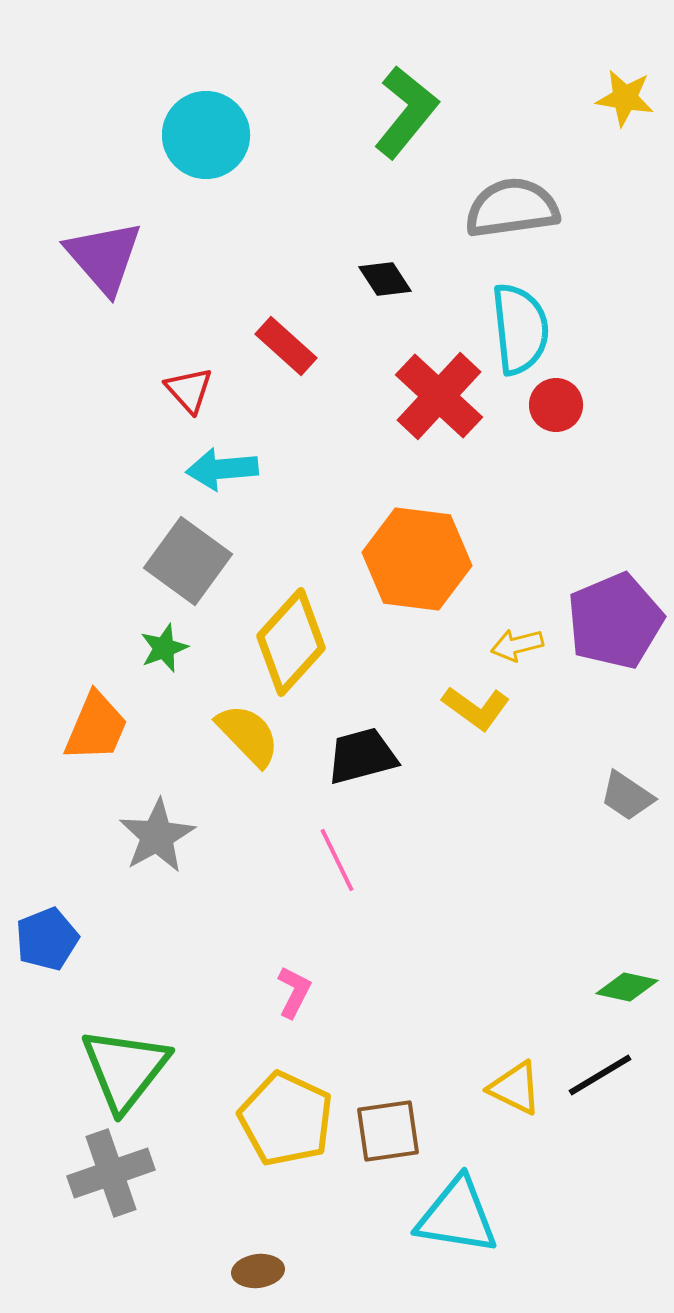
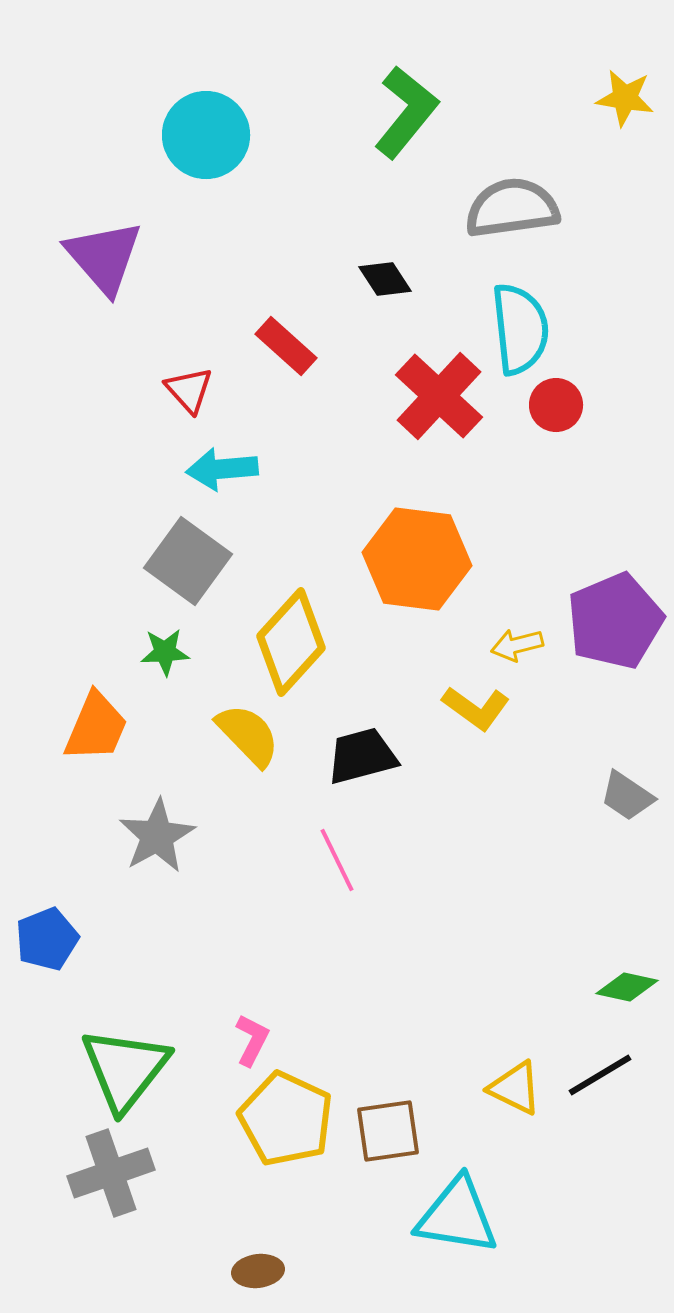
green star: moved 1 px right, 4 px down; rotated 18 degrees clockwise
pink L-shape: moved 42 px left, 48 px down
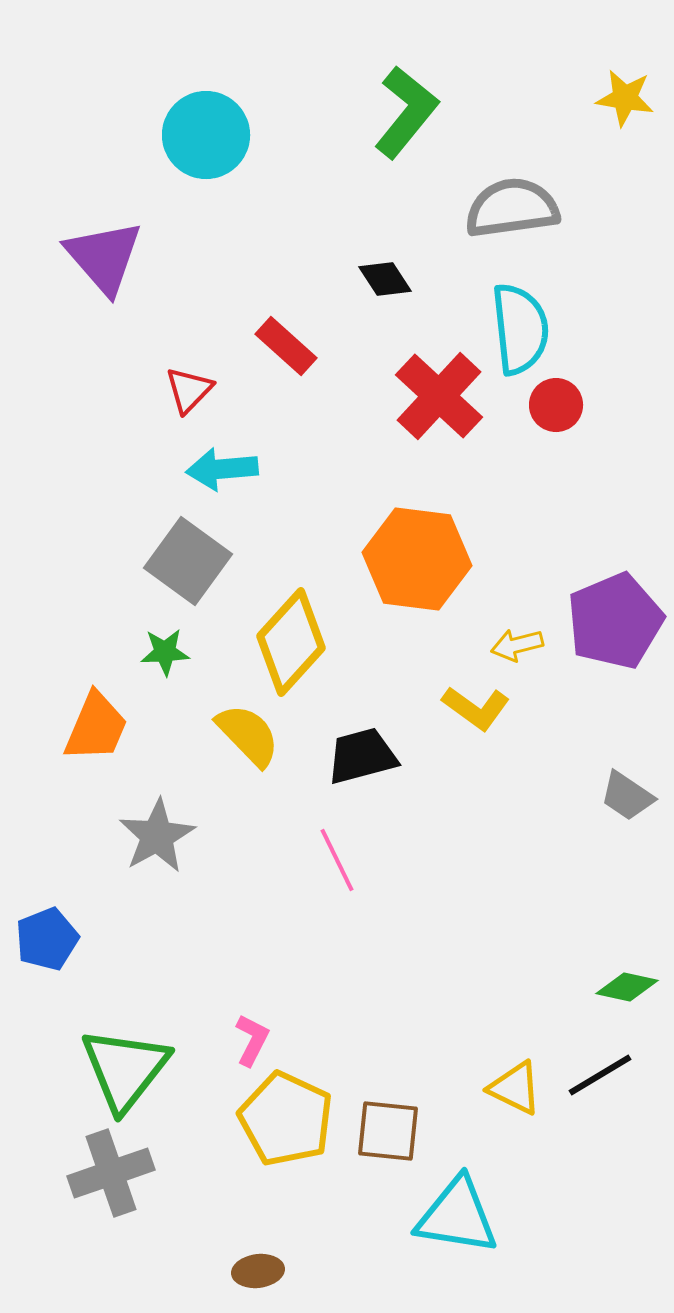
red triangle: rotated 26 degrees clockwise
brown square: rotated 14 degrees clockwise
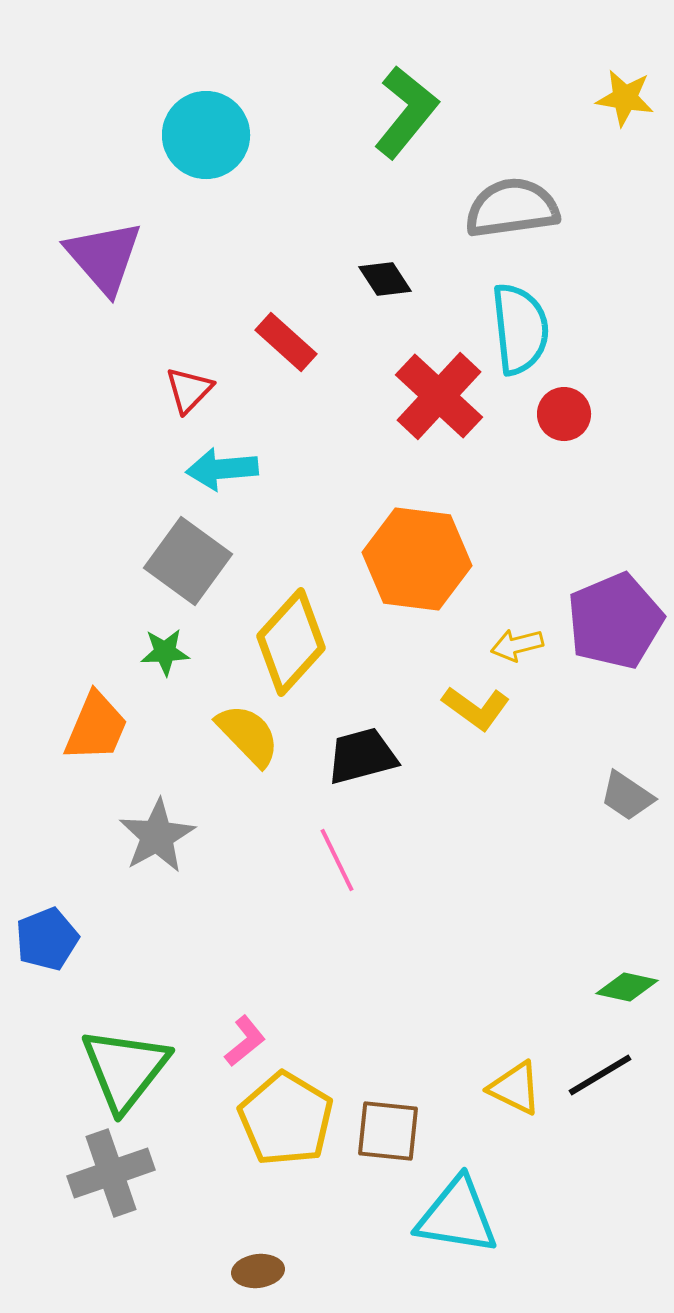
red rectangle: moved 4 px up
red circle: moved 8 px right, 9 px down
pink L-shape: moved 7 px left, 1 px down; rotated 24 degrees clockwise
yellow pentagon: rotated 6 degrees clockwise
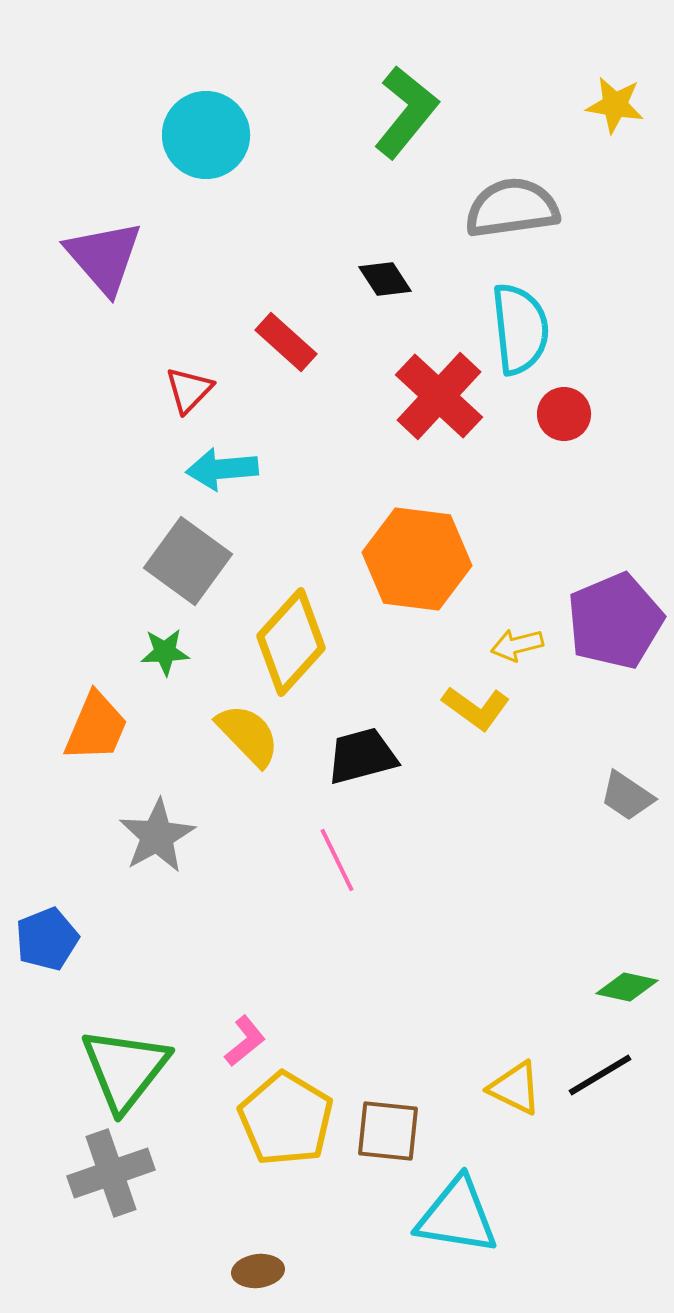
yellow star: moved 10 px left, 7 px down
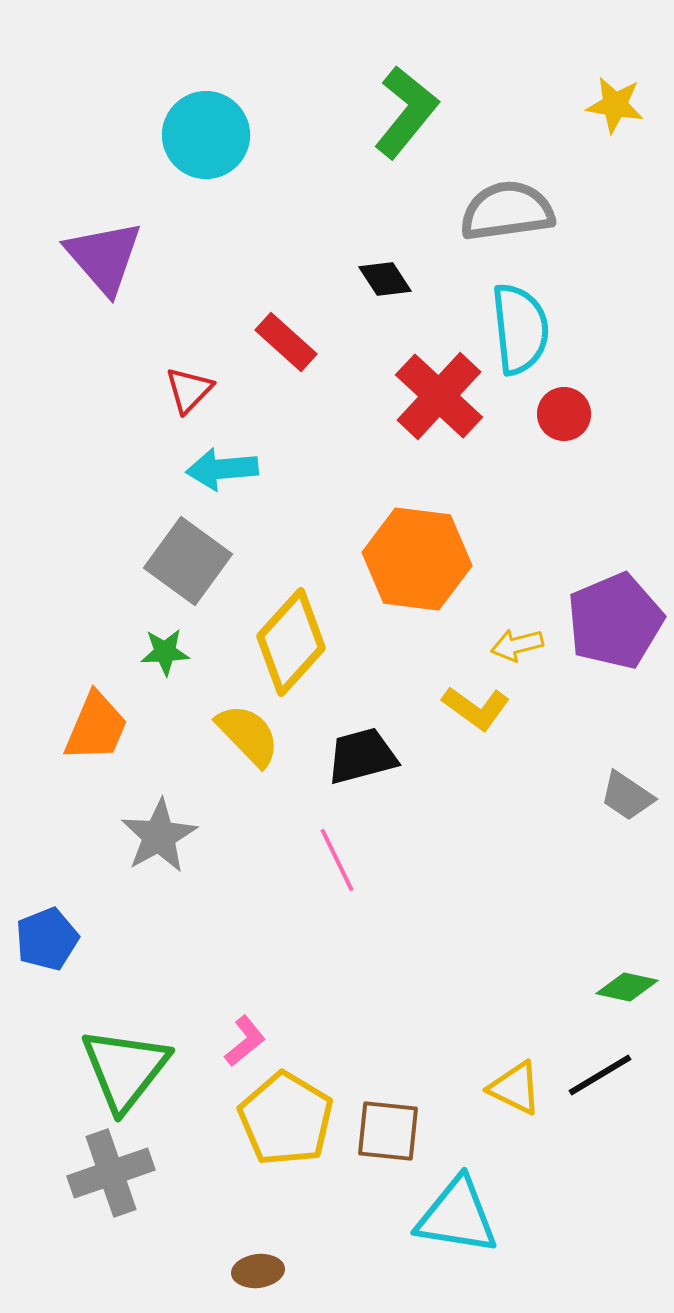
gray semicircle: moved 5 px left, 3 px down
gray star: moved 2 px right
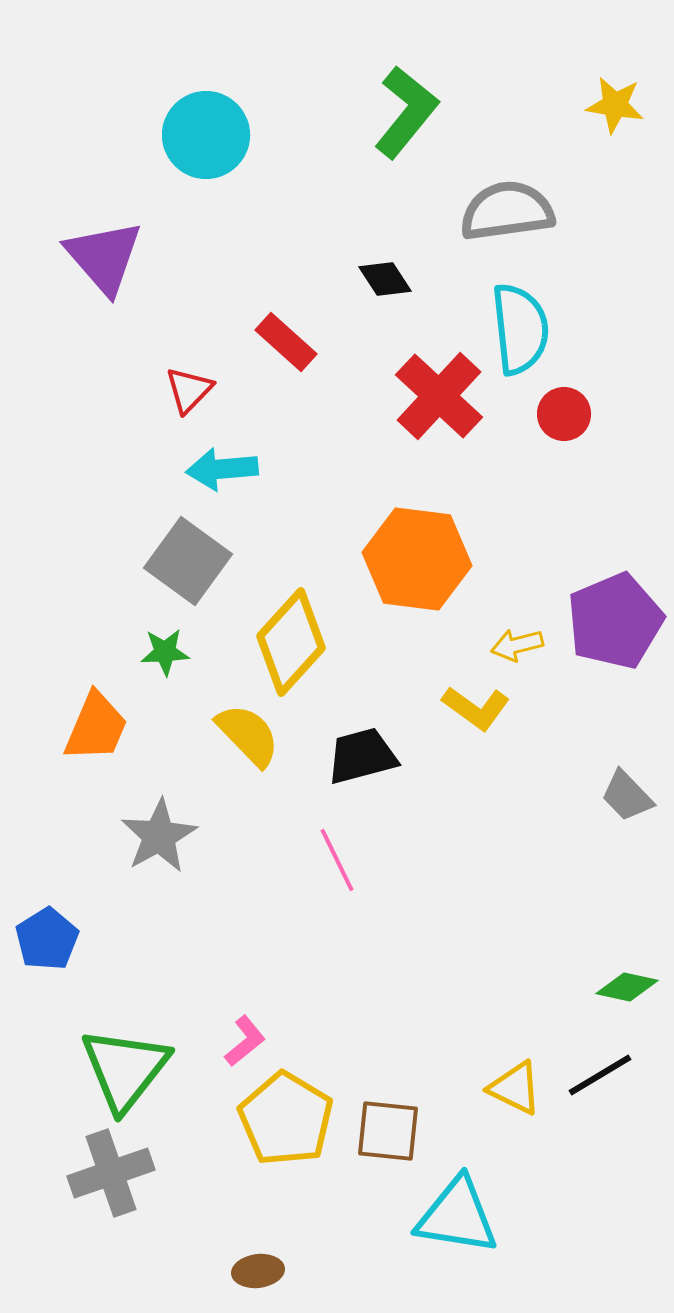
gray trapezoid: rotated 12 degrees clockwise
blue pentagon: rotated 10 degrees counterclockwise
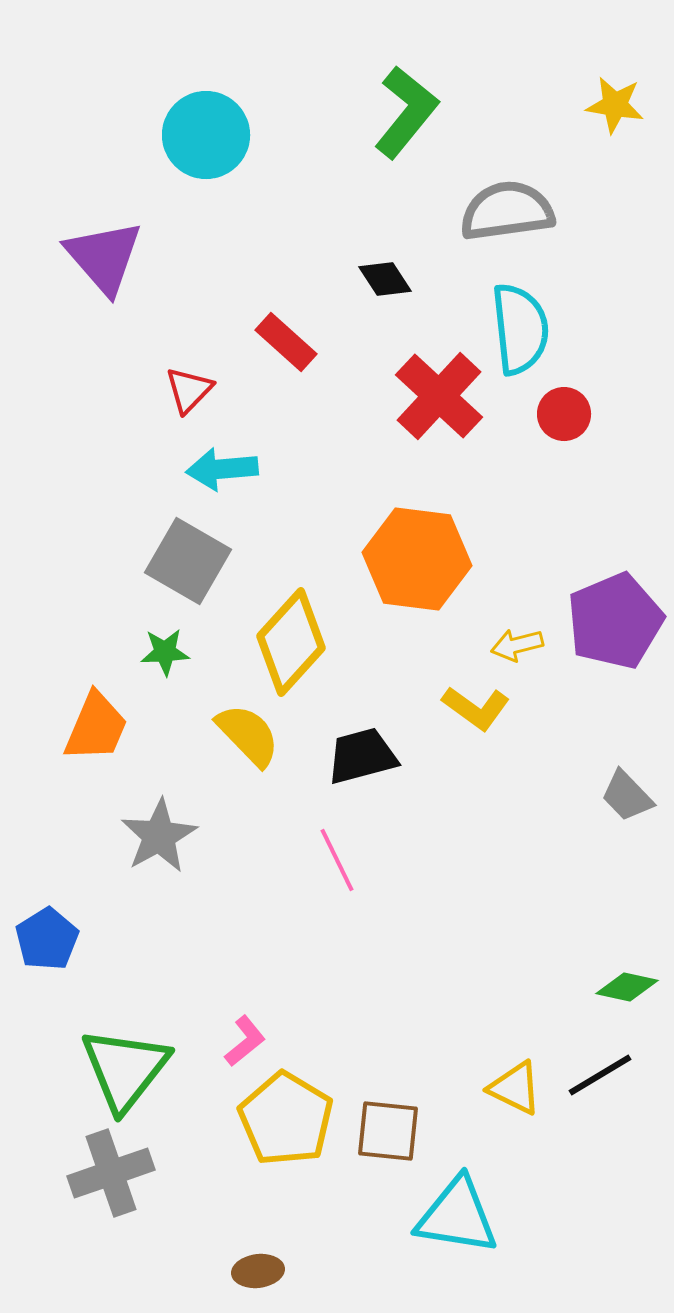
gray square: rotated 6 degrees counterclockwise
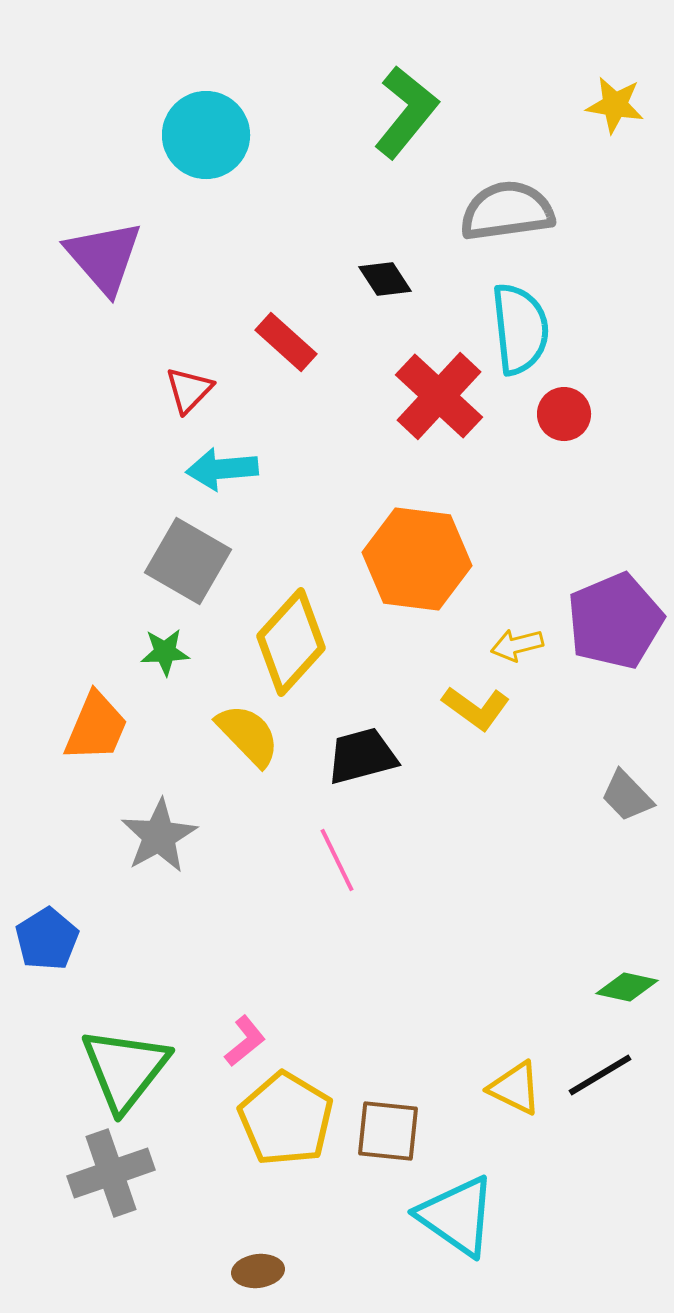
cyan triangle: rotated 26 degrees clockwise
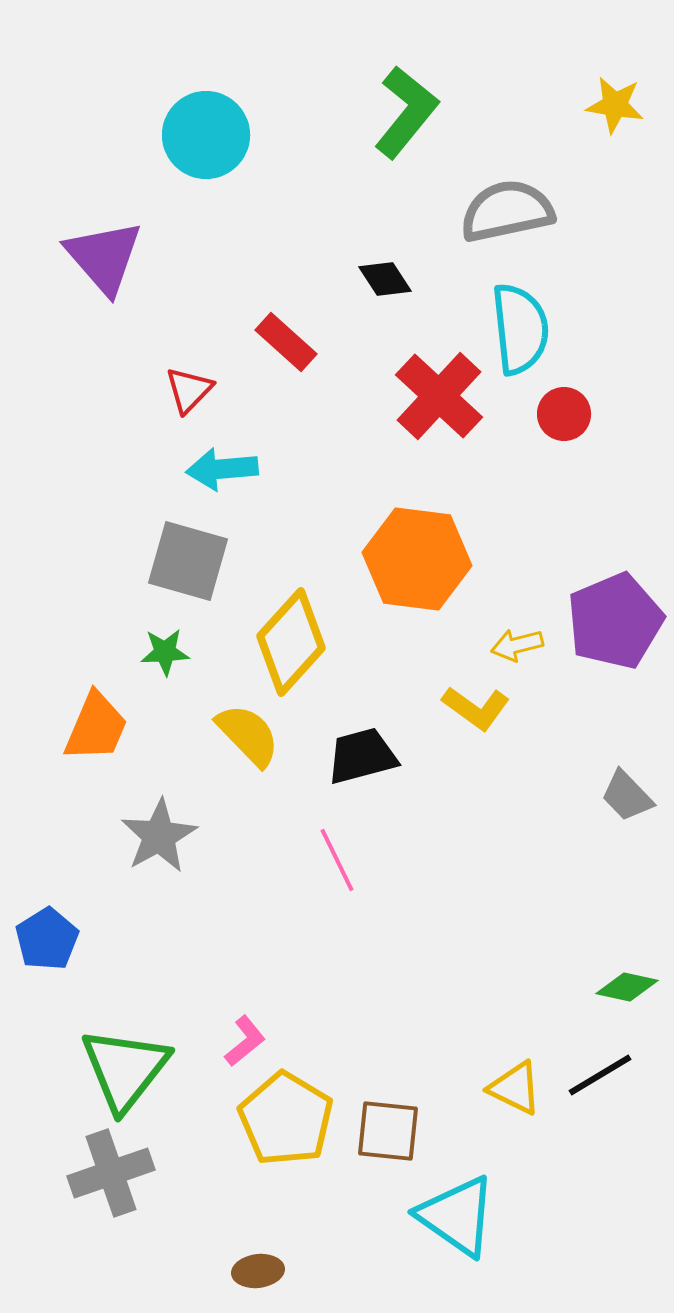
gray semicircle: rotated 4 degrees counterclockwise
gray square: rotated 14 degrees counterclockwise
